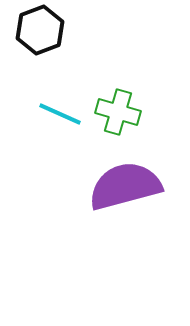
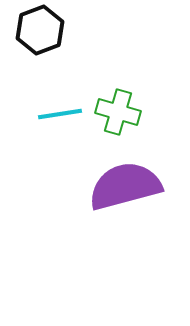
cyan line: rotated 33 degrees counterclockwise
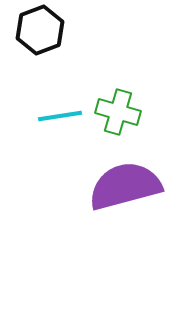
cyan line: moved 2 px down
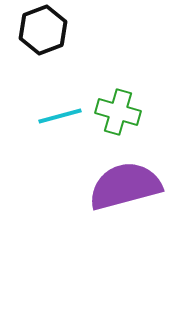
black hexagon: moved 3 px right
cyan line: rotated 6 degrees counterclockwise
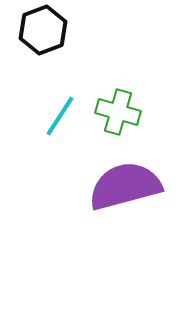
cyan line: rotated 42 degrees counterclockwise
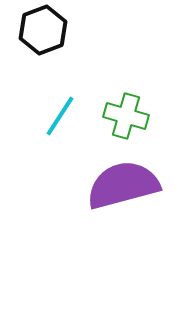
green cross: moved 8 px right, 4 px down
purple semicircle: moved 2 px left, 1 px up
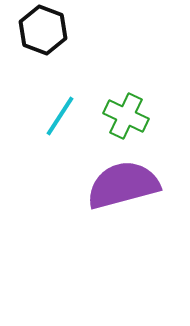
black hexagon: rotated 18 degrees counterclockwise
green cross: rotated 9 degrees clockwise
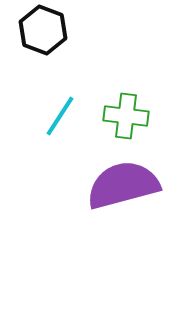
green cross: rotated 18 degrees counterclockwise
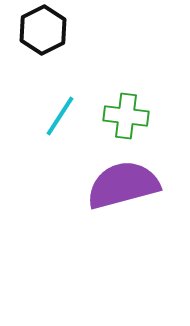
black hexagon: rotated 12 degrees clockwise
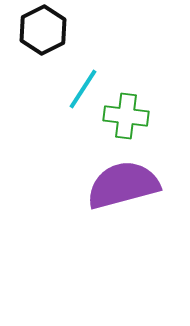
cyan line: moved 23 px right, 27 px up
